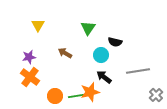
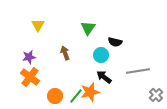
brown arrow: rotated 40 degrees clockwise
green line: rotated 42 degrees counterclockwise
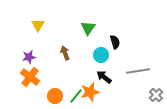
black semicircle: rotated 120 degrees counterclockwise
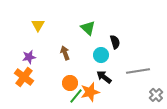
green triangle: rotated 21 degrees counterclockwise
orange cross: moved 6 px left
orange circle: moved 15 px right, 13 px up
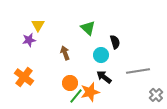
purple star: moved 17 px up
